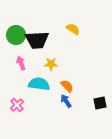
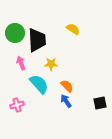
green circle: moved 1 px left, 2 px up
black trapezoid: rotated 90 degrees counterclockwise
cyan semicircle: rotated 40 degrees clockwise
pink cross: rotated 24 degrees clockwise
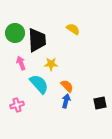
blue arrow: rotated 48 degrees clockwise
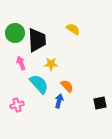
blue arrow: moved 7 px left
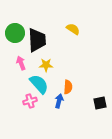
yellow star: moved 5 px left, 1 px down
orange semicircle: moved 1 px right, 1 px down; rotated 48 degrees clockwise
pink cross: moved 13 px right, 4 px up
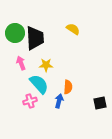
black trapezoid: moved 2 px left, 2 px up
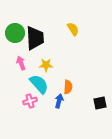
yellow semicircle: rotated 24 degrees clockwise
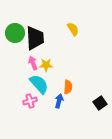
pink arrow: moved 12 px right
black square: rotated 24 degrees counterclockwise
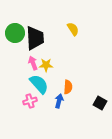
black square: rotated 24 degrees counterclockwise
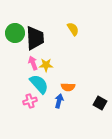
orange semicircle: rotated 88 degrees clockwise
